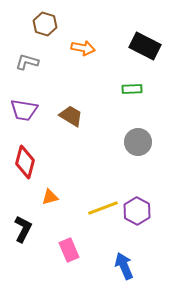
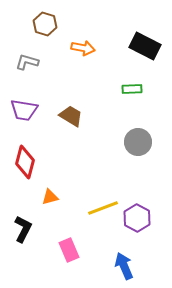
purple hexagon: moved 7 px down
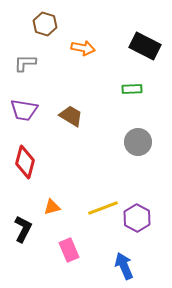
gray L-shape: moved 2 px left, 1 px down; rotated 15 degrees counterclockwise
orange triangle: moved 2 px right, 10 px down
